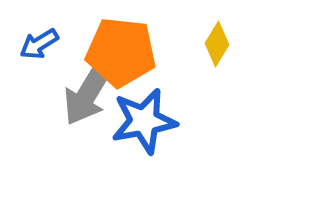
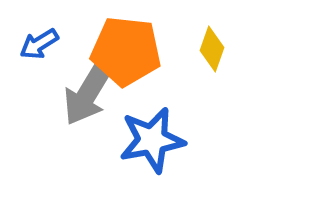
yellow diamond: moved 5 px left, 5 px down; rotated 12 degrees counterclockwise
orange pentagon: moved 5 px right, 1 px up
blue star: moved 8 px right, 19 px down
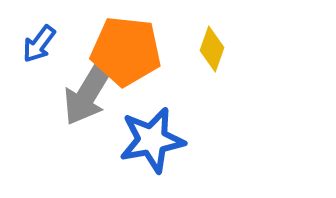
blue arrow: rotated 21 degrees counterclockwise
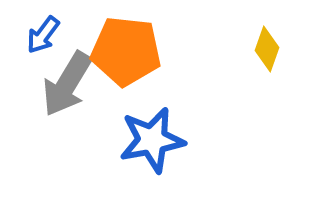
blue arrow: moved 4 px right, 9 px up
yellow diamond: moved 55 px right
gray arrow: moved 21 px left, 9 px up
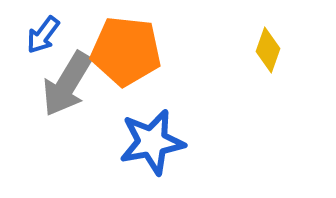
yellow diamond: moved 1 px right, 1 px down
blue star: moved 2 px down
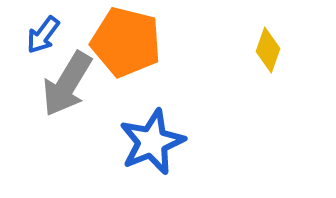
orange pentagon: moved 9 px up; rotated 8 degrees clockwise
blue star: rotated 12 degrees counterclockwise
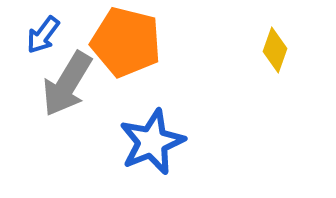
yellow diamond: moved 7 px right
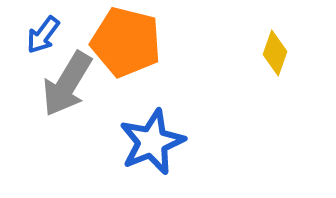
yellow diamond: moved 3 px down
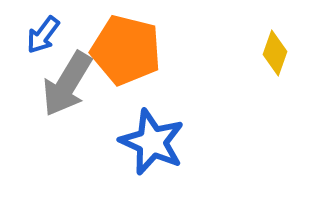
orange pentagon: moved 8 px down
blue star: rotated 26 degrees counterclockwise
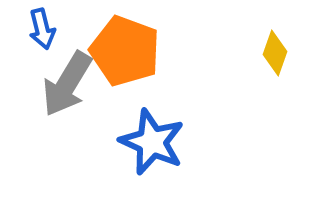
blue arrow: moved 1 px left, 6 px up; rotated 51 degrees counterclockwise
orange pentagon: moved 1 px left, 1 px down; rotated 6 degrees clockwise
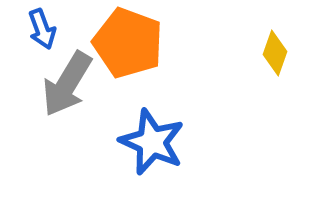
blue arrow: rotated 6 degrees counterclockwise
orange pentagon: moved 3 px right, 8 px up
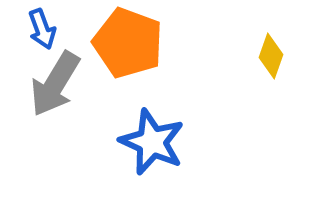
yellow diamond: moved 4 px left, 3 px down
gray arrow: moved 12 px left
